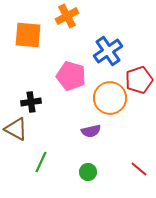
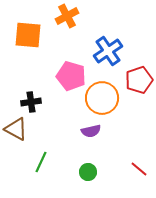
orange circle: moved 8 px left
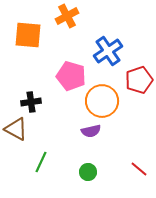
orange circle: moved 3 px down
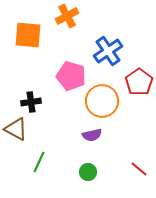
red pentagon: moved 2 px down; rotated 16 degrees counterclockwise
purple semicircle: moved 1 px right, 4 px down
green line: moved 2 px left
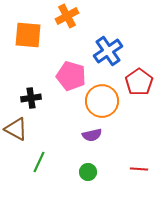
black cross: moved 4 px up
red line: rotated 36 degrees counterclockwise
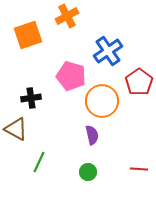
orange square: rotated 24 degrees counterclockwise
purple semicircle: rotated 90 degrees counterclockwise
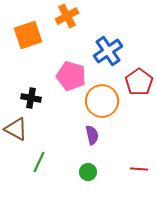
black cross: rotated 18 degrees clockwise
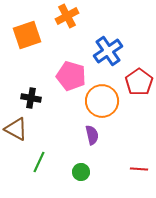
orange square: moved 1 px left
green circle: moved 7 px left
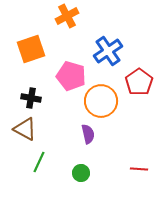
orange square: moved 4 px right, 14 px down
orange circle: moved 1 px left
brown triangle: moved 9 px right
purple semicircle: moved 4 px left, 1 px up
green circle: moved 1 px down
